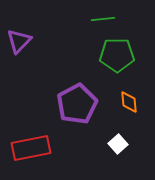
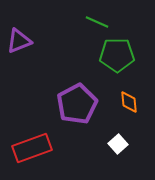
green line: moved 6 px left, 3 px down; rotated 30 degrees clockwise
purple triangle: rotated 24 degrees clockwise
red rectangle: moved 1 px right; rotated 9 degrees counterclockwise
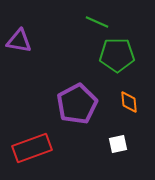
purple triangle: rotated 32 degrees clockwise
white square: rotated 30 degrees clockwise
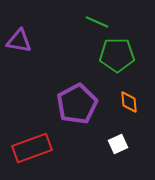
white square: rotated 12 degrees counterclockwise
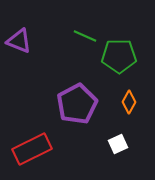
green line: moved 12 px left, 14 px down
purple triangle: rotated 12 degrees clockwise
green pentagon: moved 2 px right, 1 px down
orange diamond: rotated 35 degrees clockwise
red rectangle: moved 1 px down; rotated 6 degrees counterclockwise
